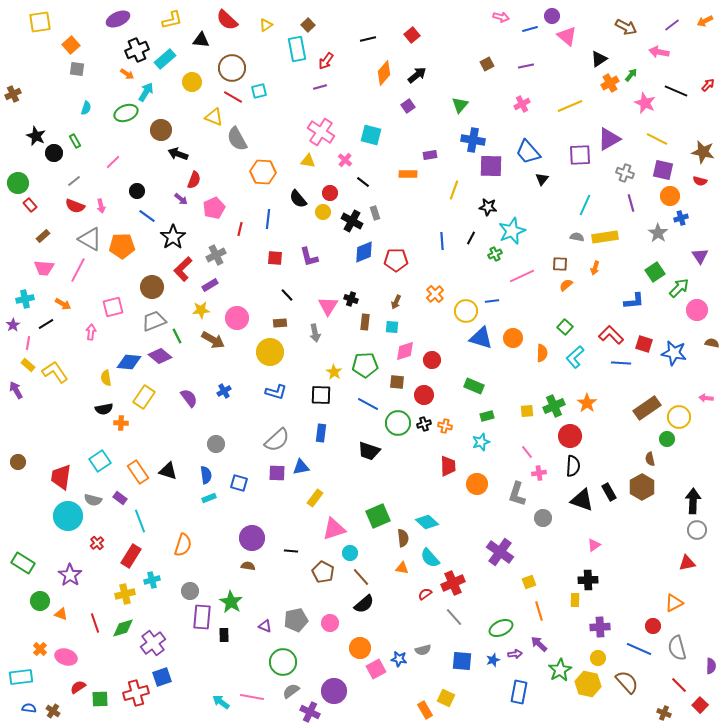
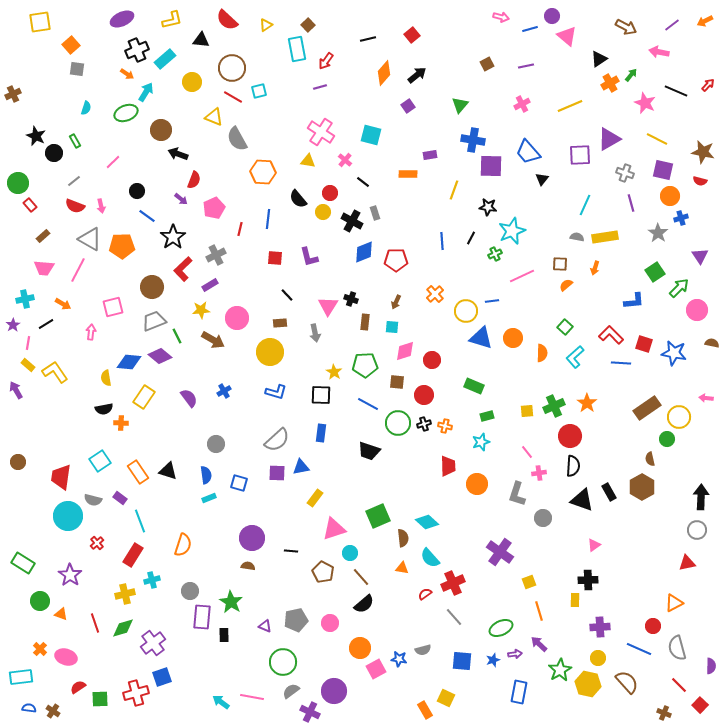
purple ellipse at (118, 19): moved 4 px right
black arrow at (693, 501): moved 8 px right, 4 px up
red rectangle at (131, 556): moved 2 px right, 1 px up
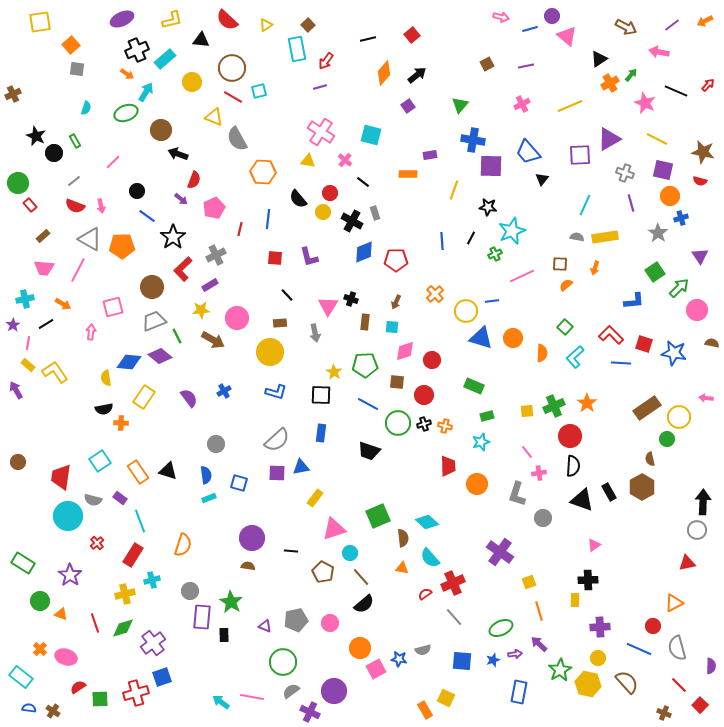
black arrow at (701, 497): moved 2 px right, 5 px down
cyan rectangle at (21, 677): rotated 45 degrees clockwise
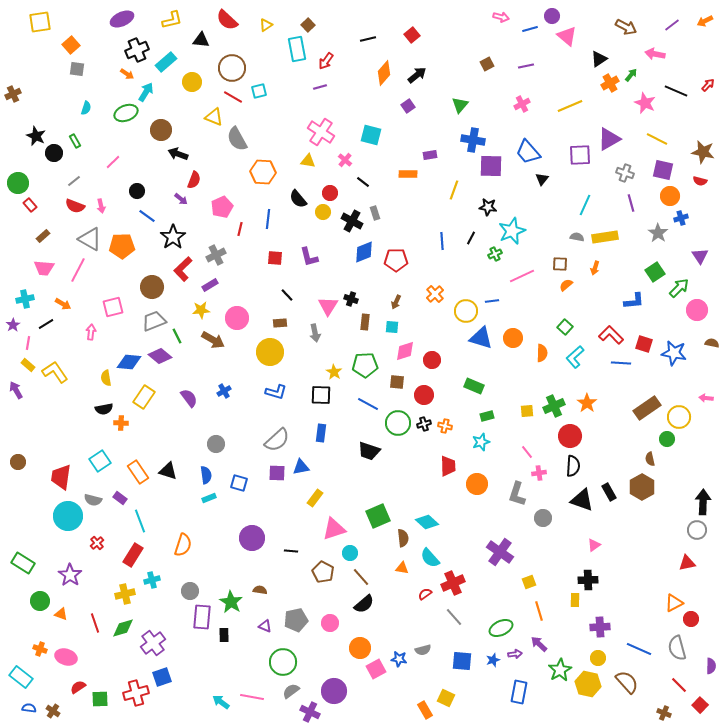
pink arrow at (659, 52): moved 4 px left, 2 px down
cyan rectangle at (165, 59): moved 1 px right, 3 px down
pink pentagon at (214, 208): moved 8 px right, 1 px up
brown semicircle at (248, 566): moved 12 px right, 24 px down
red circle at (653, 626): moved 38 px right, 7 px up
orange cross at (40, 649): rotated 24 degrees counterclockwise
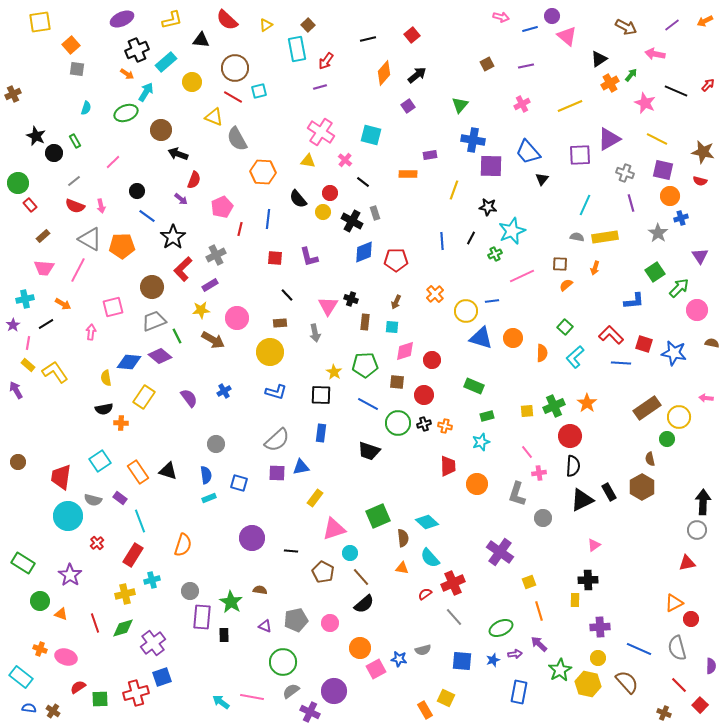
brown circle at (232, 68): moved 3 px right
black triangle at (582, 500): rotated 45 degrees counterclockwise
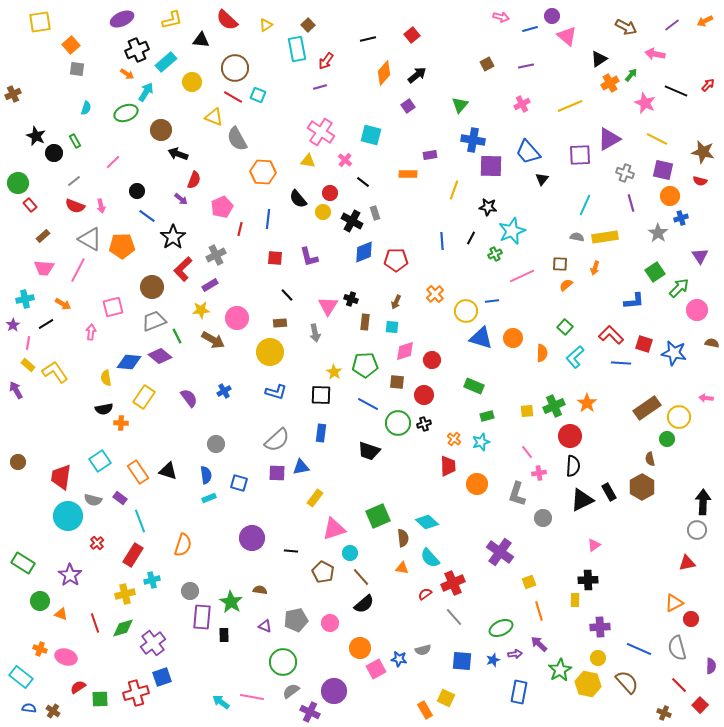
cyan square at (259, 91): moved 1 px left, 4 px down; rotated 35 degrees clockwise
orange cross at (445, 426): moved 9 px right, 13 px down; rotated 24 degrees clockwise
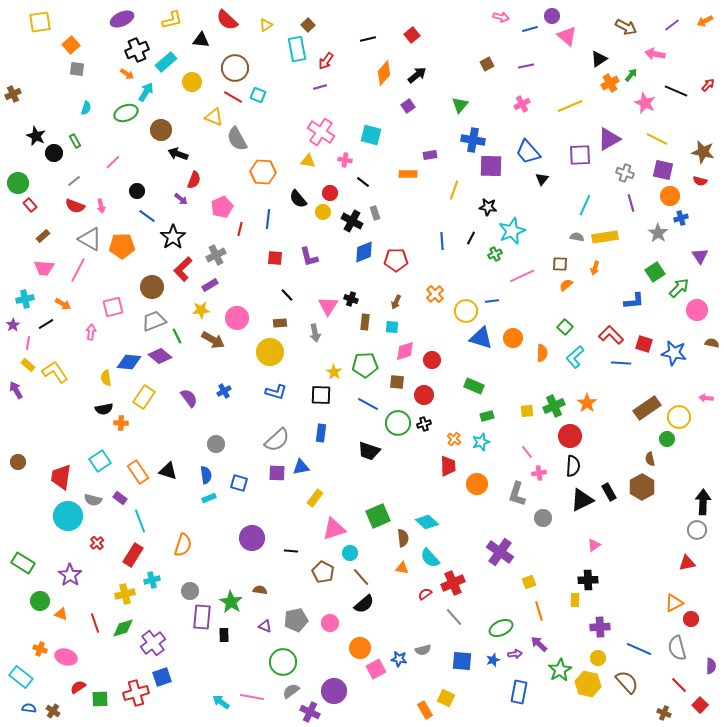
pink cross at (345, 160): rotated 32 degrees counterclockwise
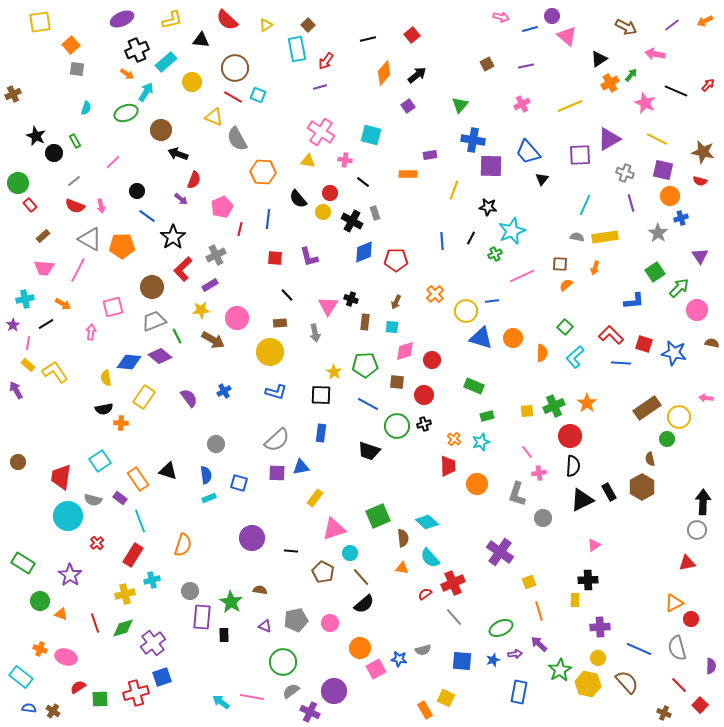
green circle at (398, 423): moved 1 px left, 3 px down
orange rectangle at (138, 472): moved 7 px down
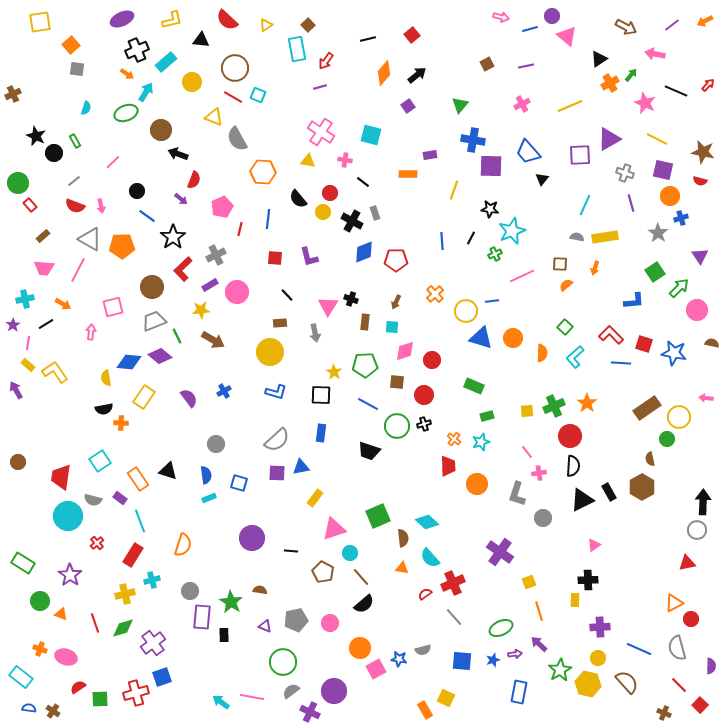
black star at (488, 207): moved 2 px right, 2 px down
pink circle at (237, 318): moved 26 px up
